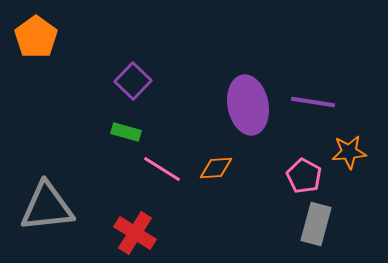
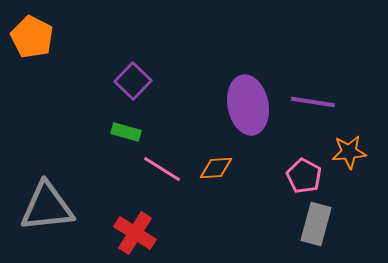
orange pentagon: moved 4 px left; rotated 9 degrees counterclockwise
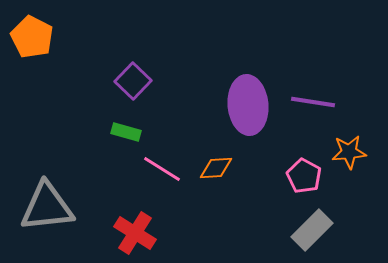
purple ellipse: rotated 6 degrees clockwise
gray rectangle: moved 4 px left, 6 px down; rotated 30 degrees clockwise
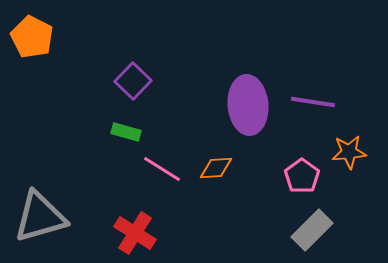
pink pentagon: moved 2 px left; rotated 8 degrees clockwise
gray triangle: moved 7 px left, 10 px down; rotated 10 degrees counterclockwise
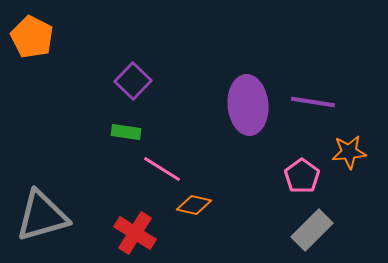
green rectangle: rotated 8 degrees counterclockwise
orange diamond: moved 22 px left, 37 px down; rotated 16 degrees clockwise
gray triangle: moved 2 px right, 1 px up
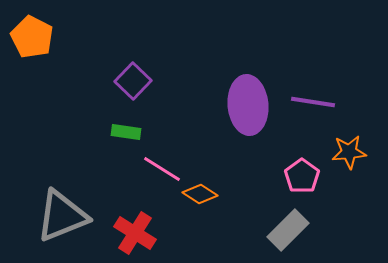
orange diamond: moved 6 px right, 11 px up; rotated 20 degrees clockwise
gray triangle: moved 20 px right; rotated 6 degrees counterclockwise
gray rectangle: moved 24 px left
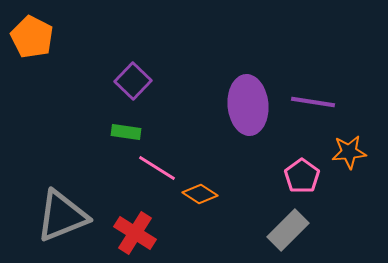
pink line: moved 5 px left, 1 px up
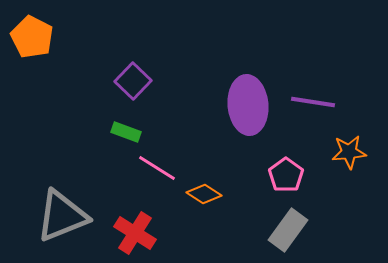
green rectangle: rotated 12 degrees clockwise
pink pentagon: moved 16 px left, 1 px up
orange diamond: moved 4 px right
gray rectangle: rotated 9 degrees counterclockwise
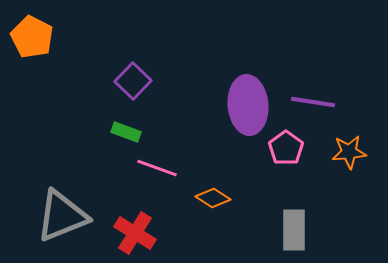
pink line: rotated 12 degrees counterclockwise
pink pentagon: moved 27 px up
orange diamond: moved 9 px right, 4 px down
gray rectangle: moved 6 px right; rotated 36 degrees counterclockwise
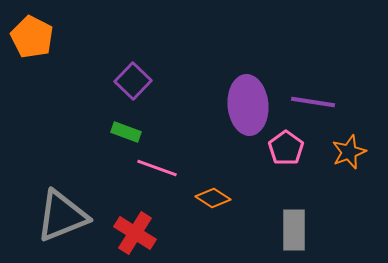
orange star: rotated 16 degrees counterclockwise
